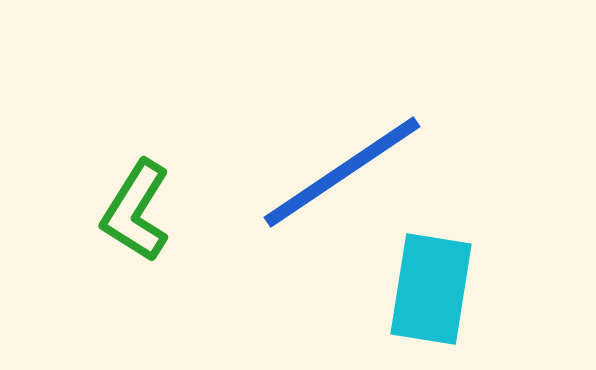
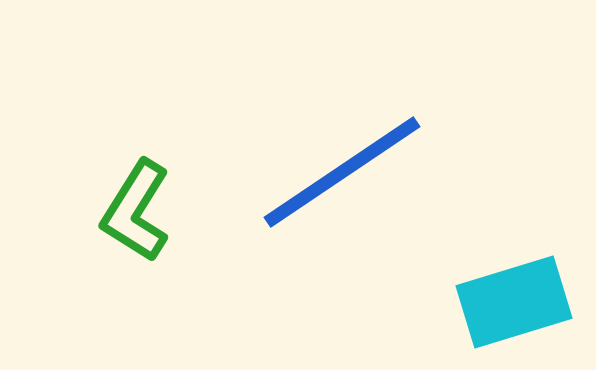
cyan rectangle: moved 83 px right, 13 px down; rotated 64 degrees clockwise
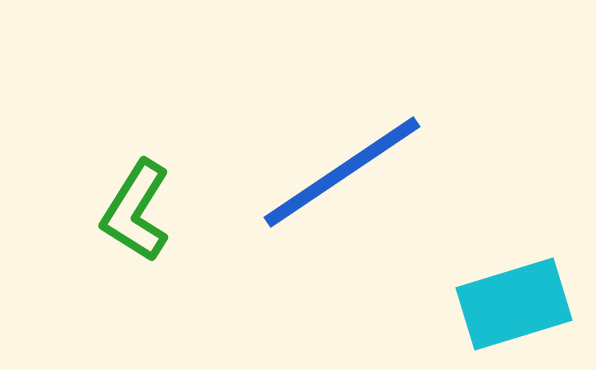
cyan rectangle: moved 2 px down
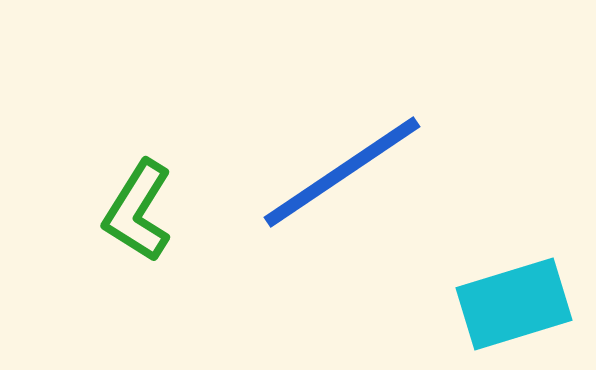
green L-shape: moved 2 px right
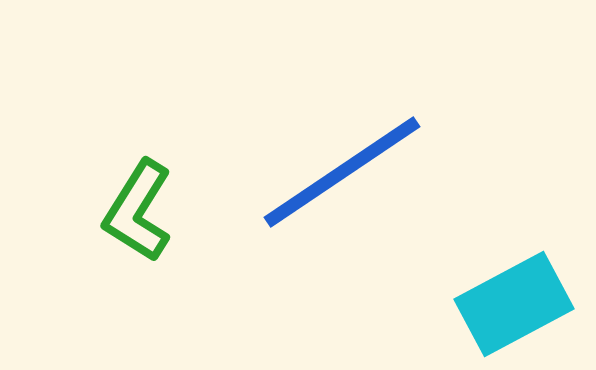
cyan rectangle: rotated 11 degrees counterclockwise
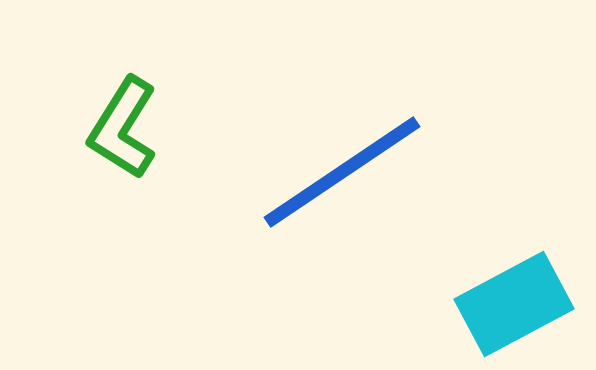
green L-shape: moved 15 px left, 83 px up
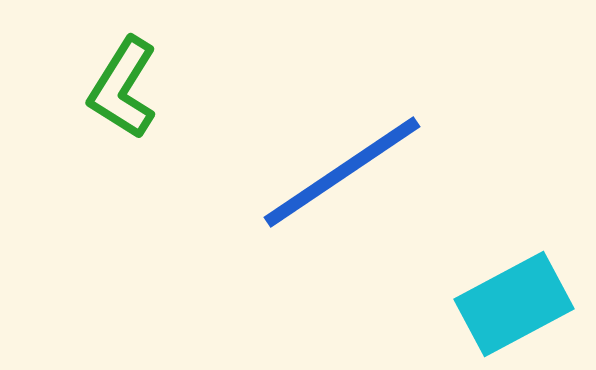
green L-shape: moved 40 px up
